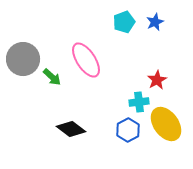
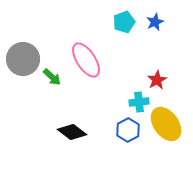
black diamond: moved 1 px right, 3 px down
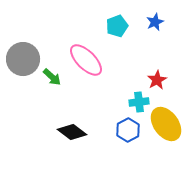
cyan pentagon: moved 7 px left, 4 px down
pink ellipse: rotated 12 degrees counterclockwise
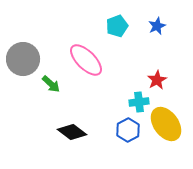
blue star: moved 2 px right, 4 px down
green arrow: moved 1 px left, 7 px down
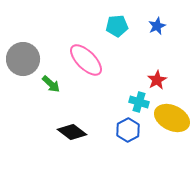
cyan pentagon: rotated 15 degrees clockwise
cyan cross: rotated 24 degrees clockwise
yellow ellipse: moved 6 px right, 6 px up; rotated 28 degrees counterclockwise
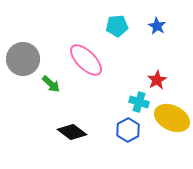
blue star: rotated 18 degrees counterclockwise
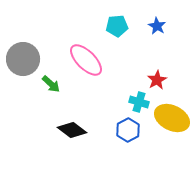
black diamond: moved 2 px up
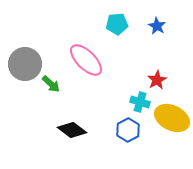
cyan pentagon: moved 2 px up
gray circle: moved 2 px right, 5 px down
cyan cross: moved 1 px right
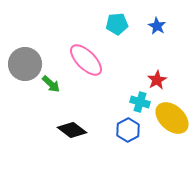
yellow ellipse: rotated 16 degrees clockwise
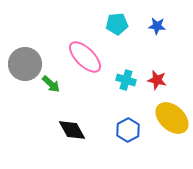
blue star: rotated 24 degrees counterclockwise
pink ellipse: moved 1 px left, 3 px up
red star: rotated 30 degrees counterclockwise
cyan cross: moved 14 px left, 22 px up
black diamond: rotated 24 degrees clockwise
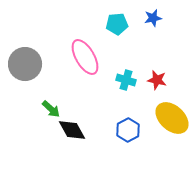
blue star: moved 4 px left, 8 px up; rotated 18 degrees counterclockwise
pink ellipse: rotated 15 degrees clockwise
green arrow: moved 25 px down
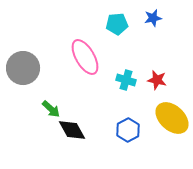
gray circle: moved 2 px left, 4 px down
